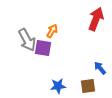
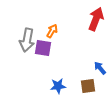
gray arrow: rotated 40 degrees clockwise
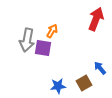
brown square: moved 4 px left, 3 px up; rotated 21 degrees counterclockwise
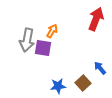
brown square: moved 1 px left; rotated 14 degrees counterclockwise
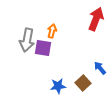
orange arrow: rotated 16 degrees counterclockwise
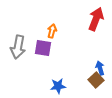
gray arrow: moved 9 px left, 7 px down
blue arrow: rotated 24 degrees clockwise
brown square: moved 13 px right, 3 px up
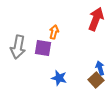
orange arrow: moved 2 px right, 1 px down
blue star: moved 1 px right, 8 px up; rotated 21 degrees clockwise
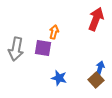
gray arrow: moved 2 px left, 2 px down
blue arrow: rotated 32 degrees clockwise
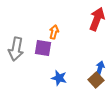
red arrow: moved 1 px right
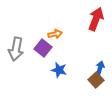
red arrow: moved 1 px left
orange arrow: moved 1 px right, 2 px down; rotated 64 degrees clockwise
purple square: rotated 30 degrees clockwise
blue star: moved 8 px up
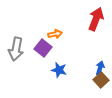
brown square: moved 5 px right
